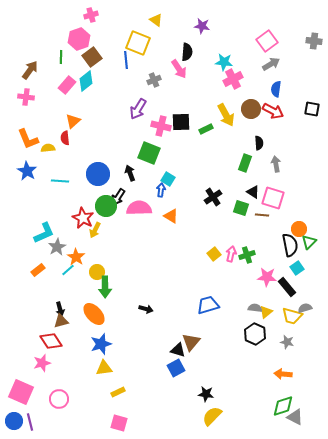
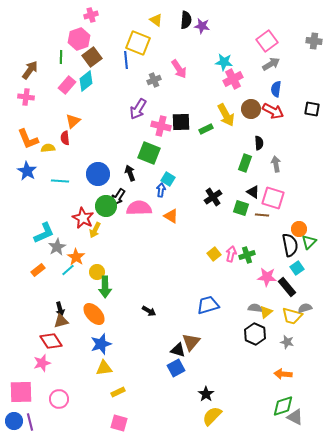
black semicircle at (187, 52): moved 1 px left, 32 px up
black arrow at (146, 309): moved 3 px right, 2 px down; rotated 16 degrees clockwise
pink square at (21, 392): rotated 25 degrees counterclockwise
black star at (206, 394): rotated 28 degrees clockwise
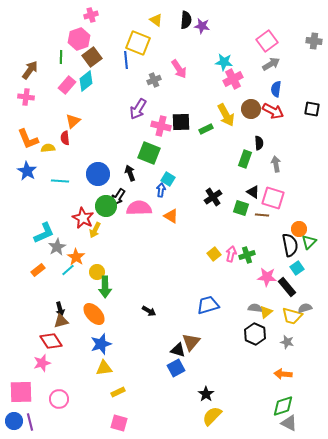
green rectangle at (245, 163): moved 4 px up
gray triangle at (295, 417): moved 6 px left, 6 px down
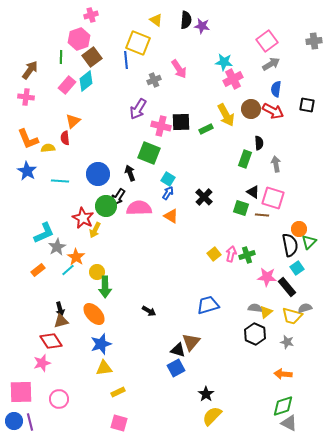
gray cross at (314, 41): rotated 14 degrees counterclockwise
black square at (312, 109): moved 5 px left, 4 px up
blue arrow at (161, 190): moved 7 px right, 3 px down; rotated 24 degrees clockwise
black cross at (213, 197): moved 9 px left; rotated 12 degrees counterclockwise
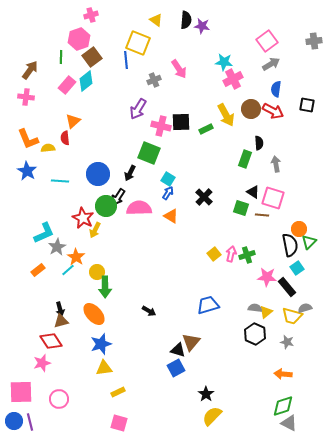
black arrow at (130, 173): rotated 133 degrees counterclockwise
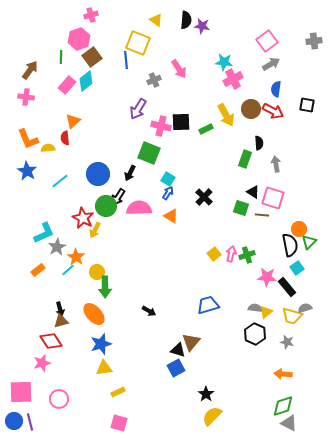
cyan line at (60, 181): rotated 42 degrees counterclockwise
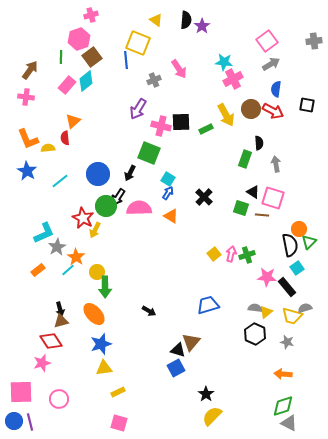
purple star at (202, 26): rotated 28 degrees clockwise
